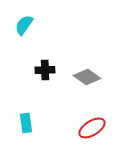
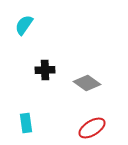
gray diamond: moved 6 px down
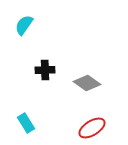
cyan rectangle: rotated 24 degrees counterclockwise
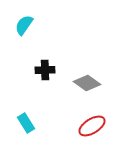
red ellipse: moved 2 px up
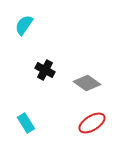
black cross: rotated 30 degrees clockwise
red ellipse: moved 3 px up
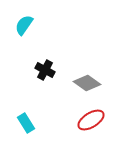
red ellipse: moved 1 px left, 3 px up
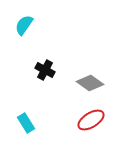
gray diamond: moved 3 px right
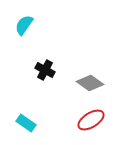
cyan rectangle: rotated 24 degrees counterclockwise
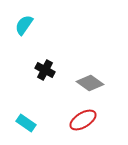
red ellipse: moved 8 px left
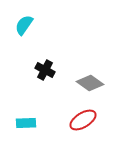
cyan rectangle: rotated 36 degrees counterclockwise
